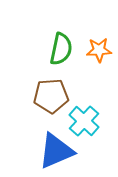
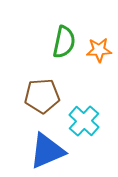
green semicircle: moved 3 px right, 7 px up
brown pentagon: moved 9 px left
blue triangle: moved 9 px left
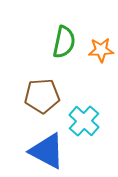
orange star: moved 2 px right
blue triangle: rotated 51 degrees clockwise
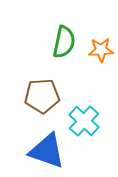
blue triangle: rotated 9 degrees counterclockwise
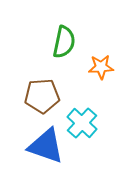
orange star: moved 17 px down
cyan cross: moved 2 px left, 2 px down
blue triangle: moved 1 px left, 5 px up
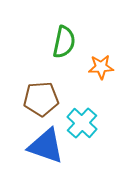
brown pentagon: moved 1 px left, 3 px down
